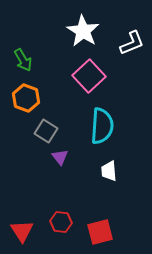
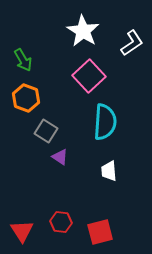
white L-shape: rotated 12 degrees counterclockwise
cyan semicircle: moved 3 px right, 4 px up
purple triangle: rotated 18 degrees counterclockwise
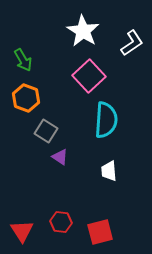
cyan semicircle: moved 1 px right, 2 px up
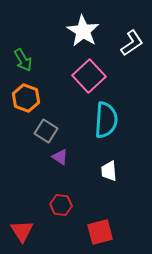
red hexagon: moved 17 px up
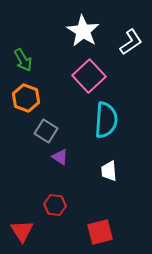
white L-shape: moved 1 px left, 1 px up
red hexagon: moved 6 px left
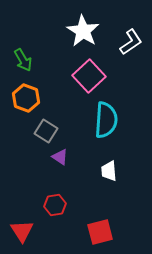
red hexagon: rotated 15 degrees counterclockwise
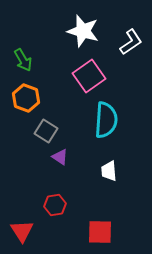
white star: rotated 16 degrees counterclockwise
pink square: rotated 8 degrees clockwise
red square: rotated 16 degrees clockwise
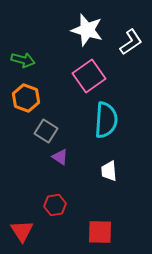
white star: moved 4 px right, 1 px up
green arrow: rotated 45 degrees counterclockwise
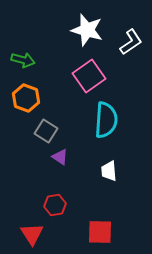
red triangle: moved 10 px right, 3 px down
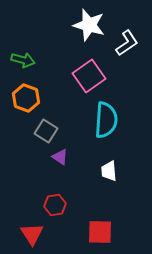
white star: moved 2 px right, 5 px up
white L-shape: moved 4 px left, 1 px down
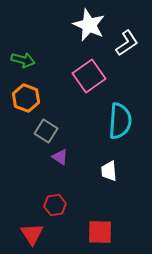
white star: rotated 8 degrees clockwise
cyan semicircle: moved 14 px right, 1 px down
